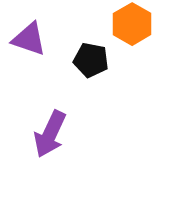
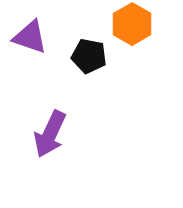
purple triangle: moved 1 px right, 2 px up
black pentagon: moved 2 px left, 4 px up
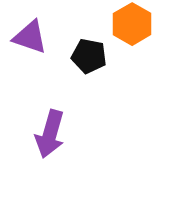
purple arrow: rotated 9 degrees counterclockwise
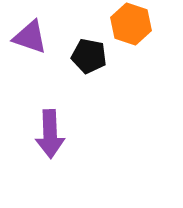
orange hexagon: moved 1 px left; rotated 12 degrees counterclockwise
purple arrow: rotated 18 degrees counterclockwise
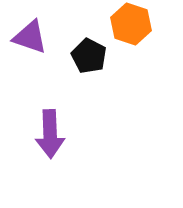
black pentagon: rotated 16 degrees clockwise
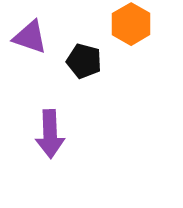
orange hexagon: rotated 12 degrees clockwise
black pentagon: moved 5 px left, 5 px down; rotated 12 degrees counterclockwise
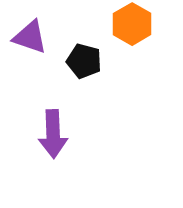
orange hexagon: moved 1 px right
purple arrow: moved 3 px right
